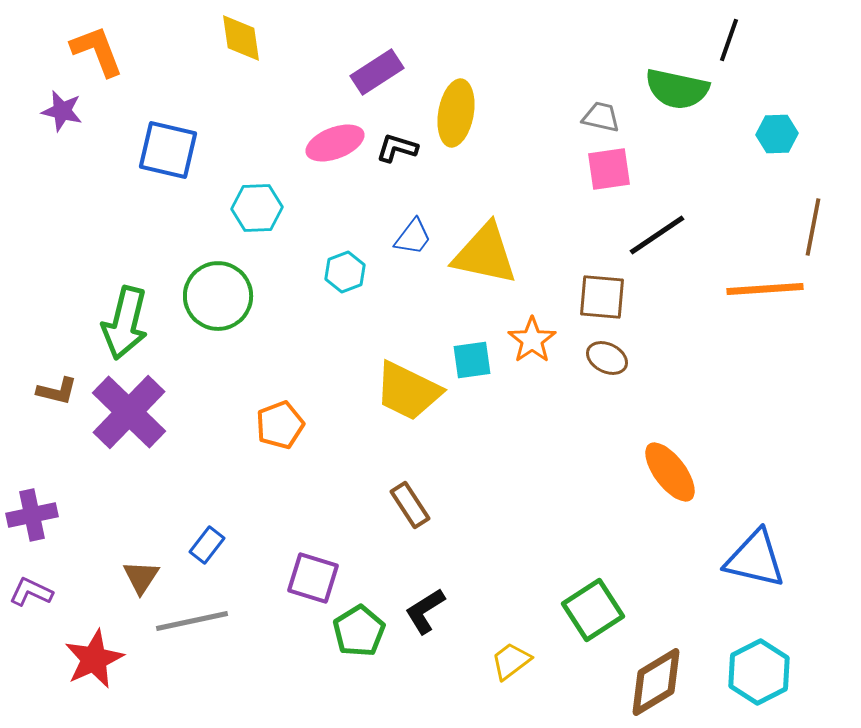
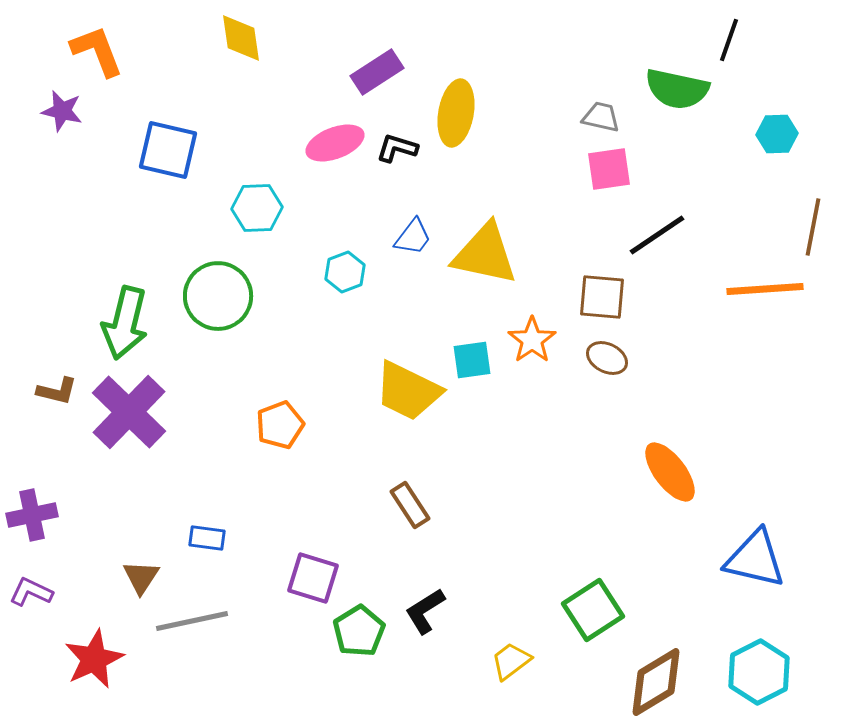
blue rectangle at (207, 545): moved 7 px up; rotated 60 degrees clockwise
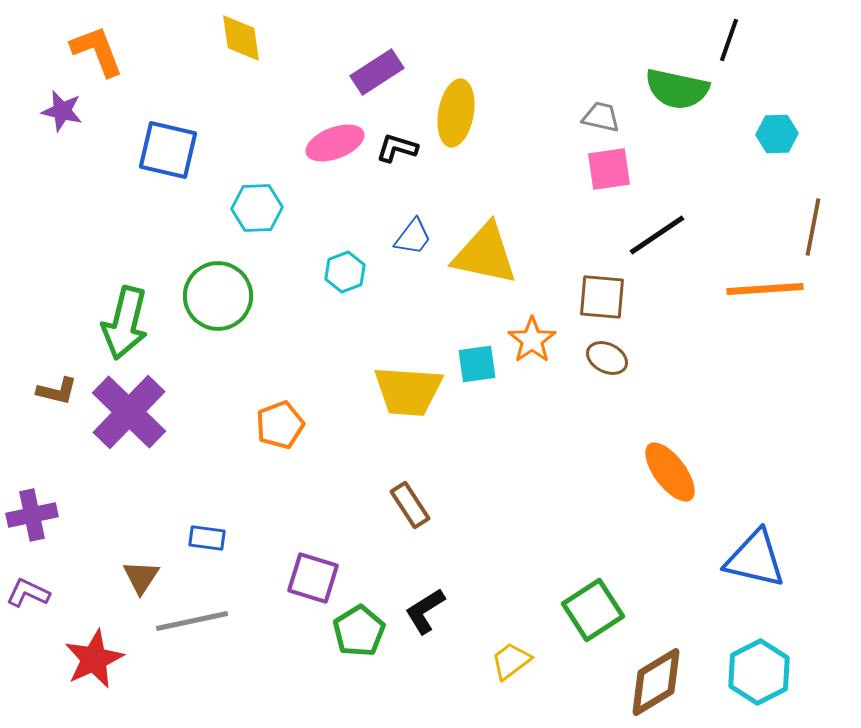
cyan square at (472, 360): moved 5 px right, 4 px down
yellow trapezoid at (408, 391): rotated 22 degrees counterclockwise
purple L-shape at (31, 592): moved 3 px left, 1 px down
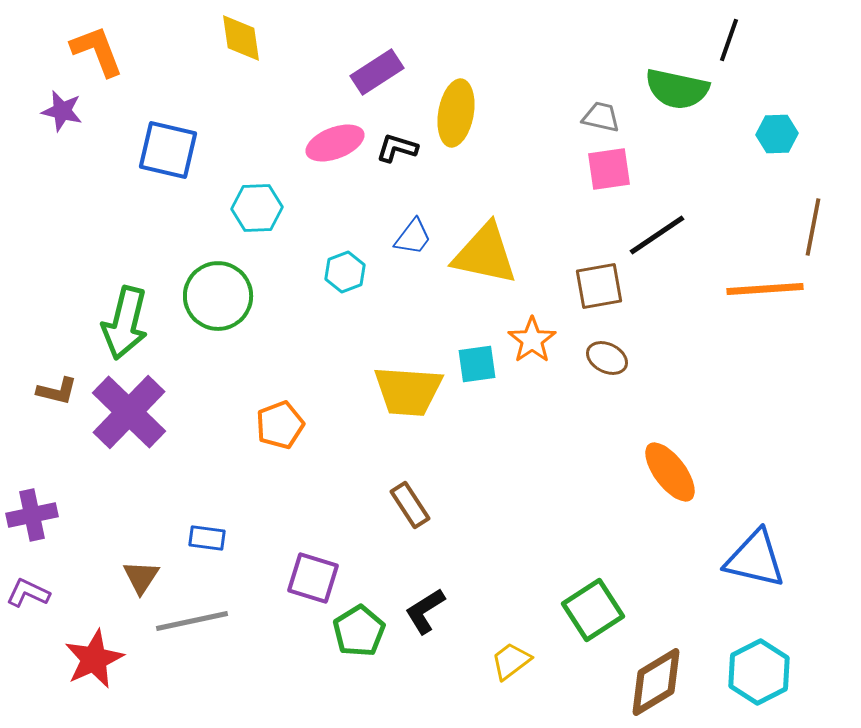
brown square at (602, 297): moved 3 px left, 11 px up; rotated 15 degrees counterclockwise
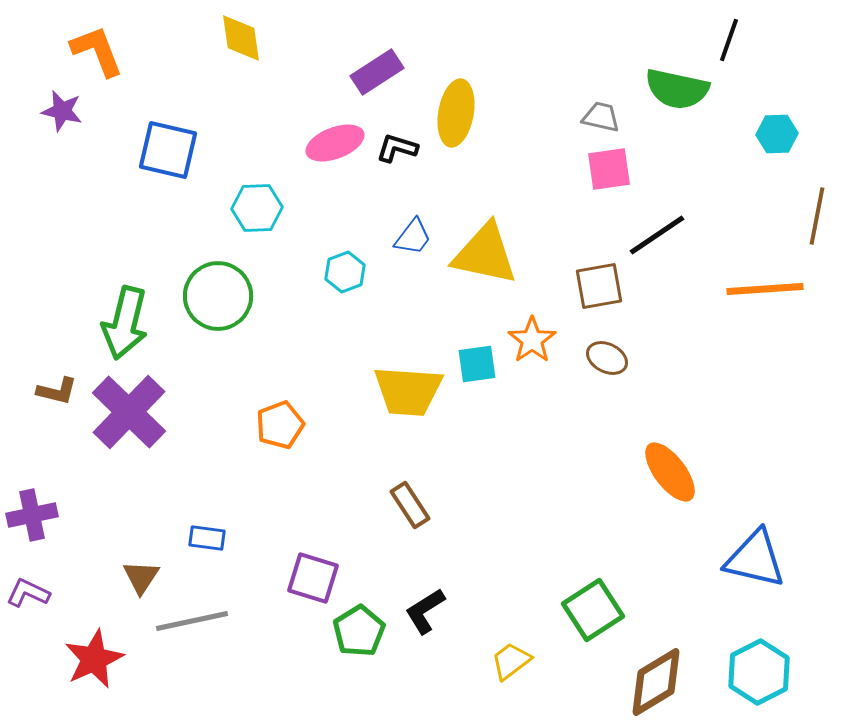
brown line at (813, 227): moved 4 px right, 11 px up
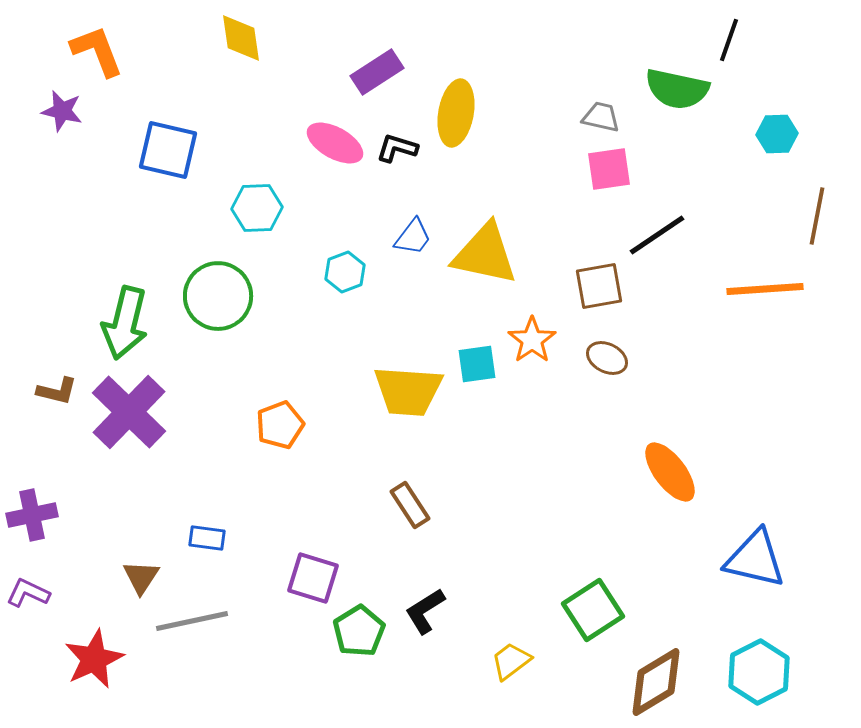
pink ellipse at (335, 143): rotated 50 degrees clockwise
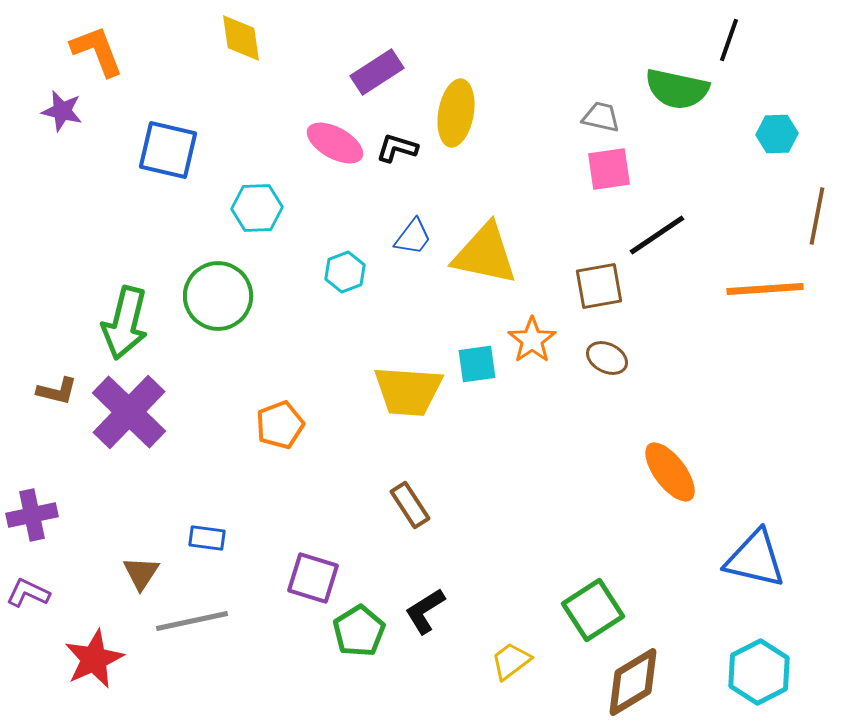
brown triangle at (141, 577): moved 4 px up
brown diamond at (656, 682): moved 23 px left
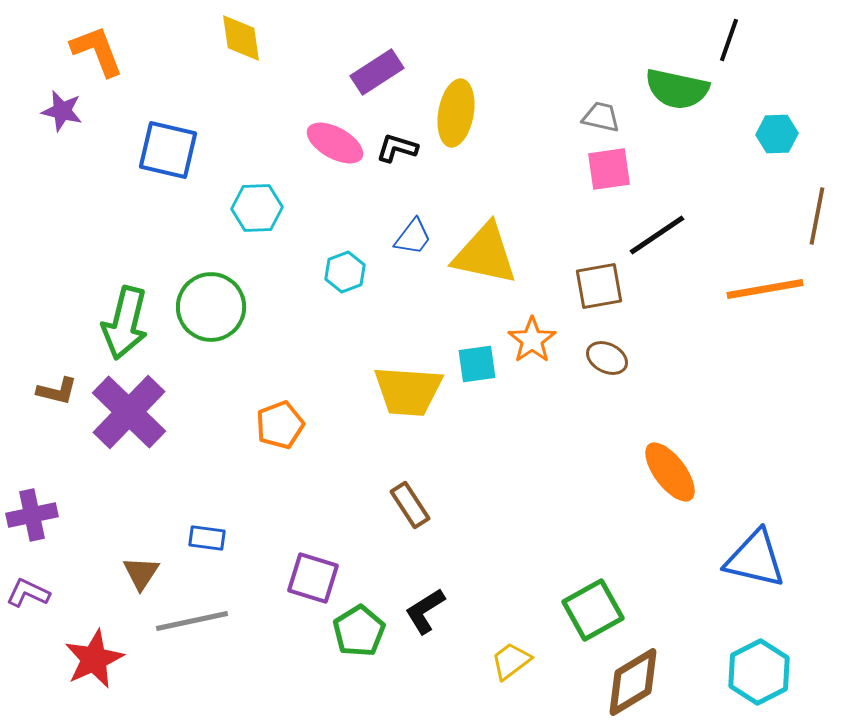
orange line at (765, 289): rotated 6 degrees counterclockwise
green circle at (218, 296): moved 7 px left, 11 px down
green square at (593, 610): rotated 4 degrees clockwise
